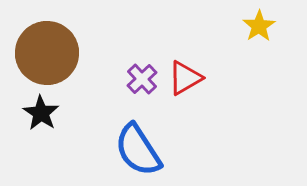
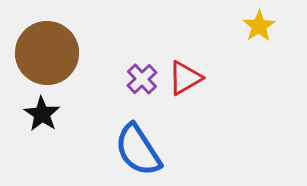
black star: moved 1 px right, 1 px down
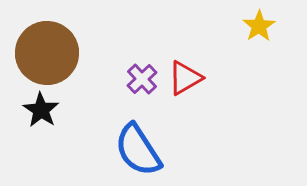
black star: moved 1 px left, 4 px up
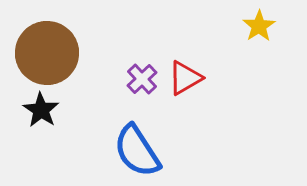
blue semicircle: moved 1 px left, 1 px down
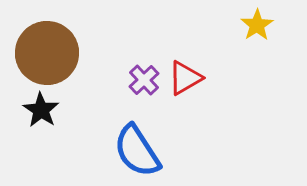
yellow star: moved 2 px left, 1 px up
purple cross: moved 2 px right, 1 px down
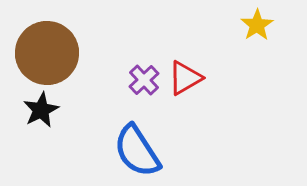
black star: rotated 12 degrees clockwise
